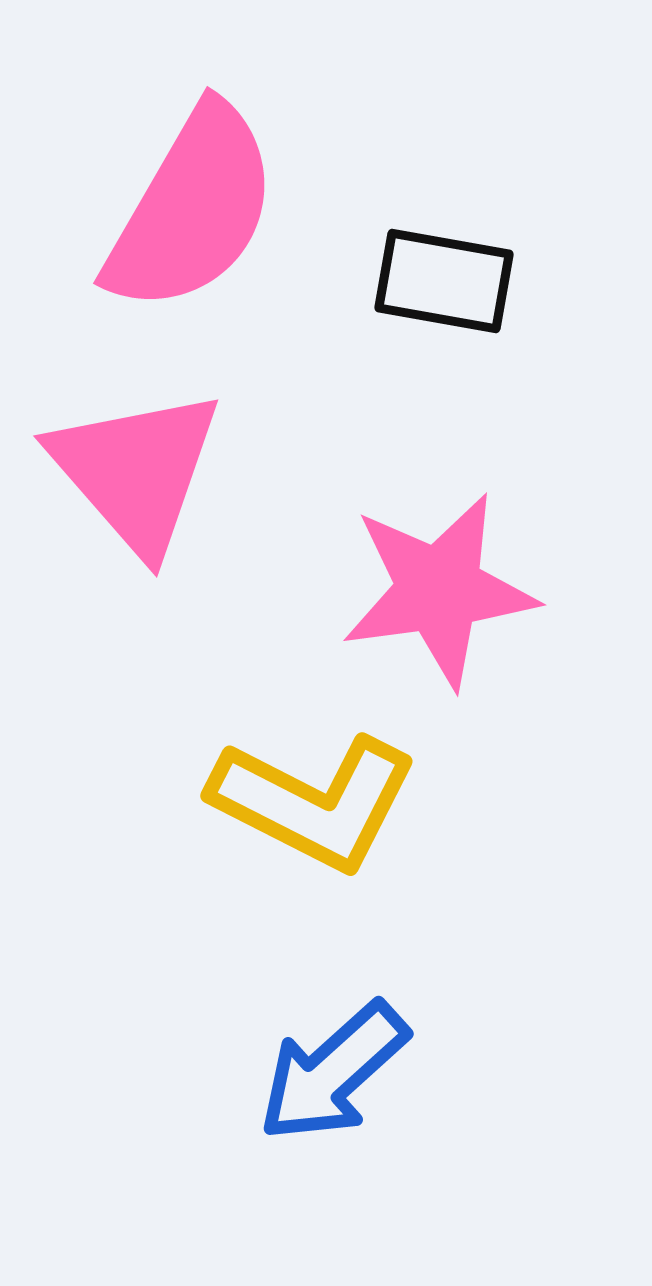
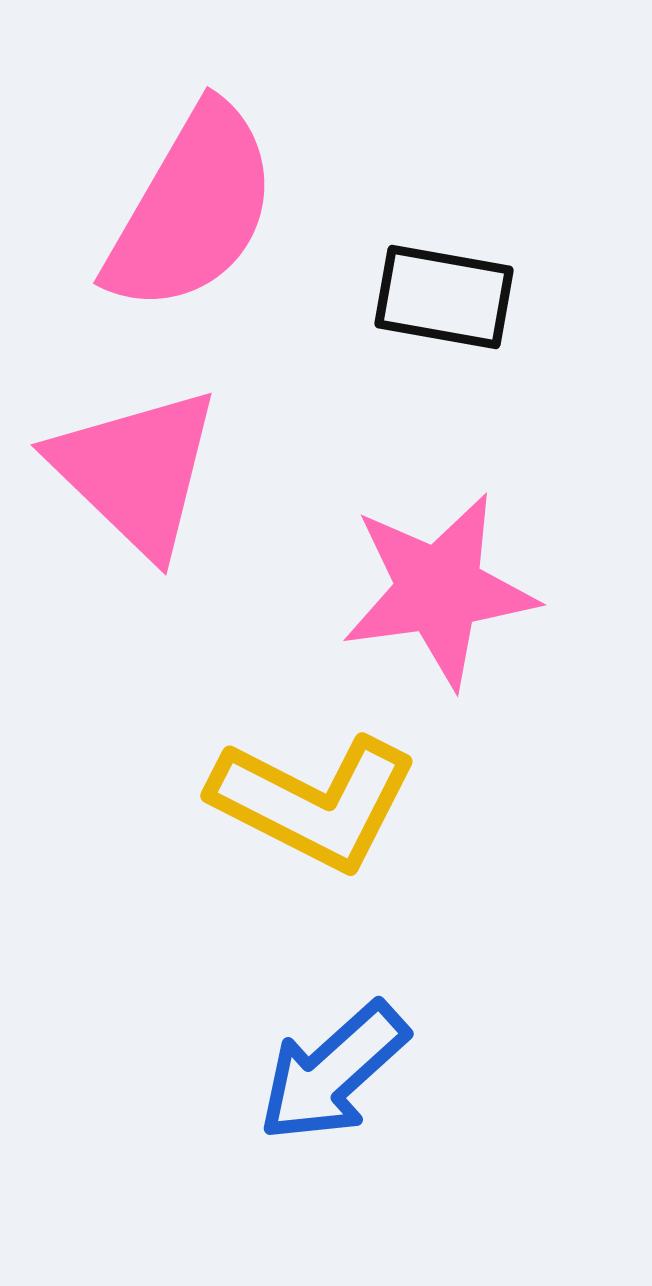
black rectangle: moved 16 px down
pink triangle: rotated 5 degrees counterclockwise
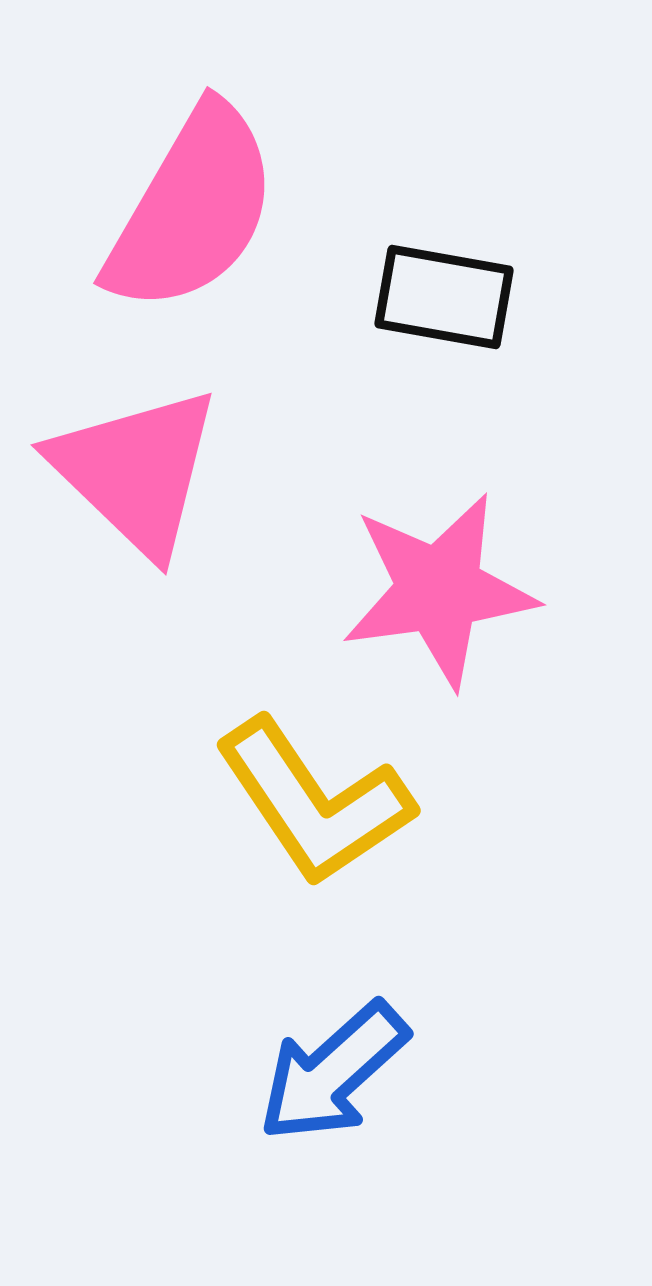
yellow L-shape: rotated 29 degrees clockwise
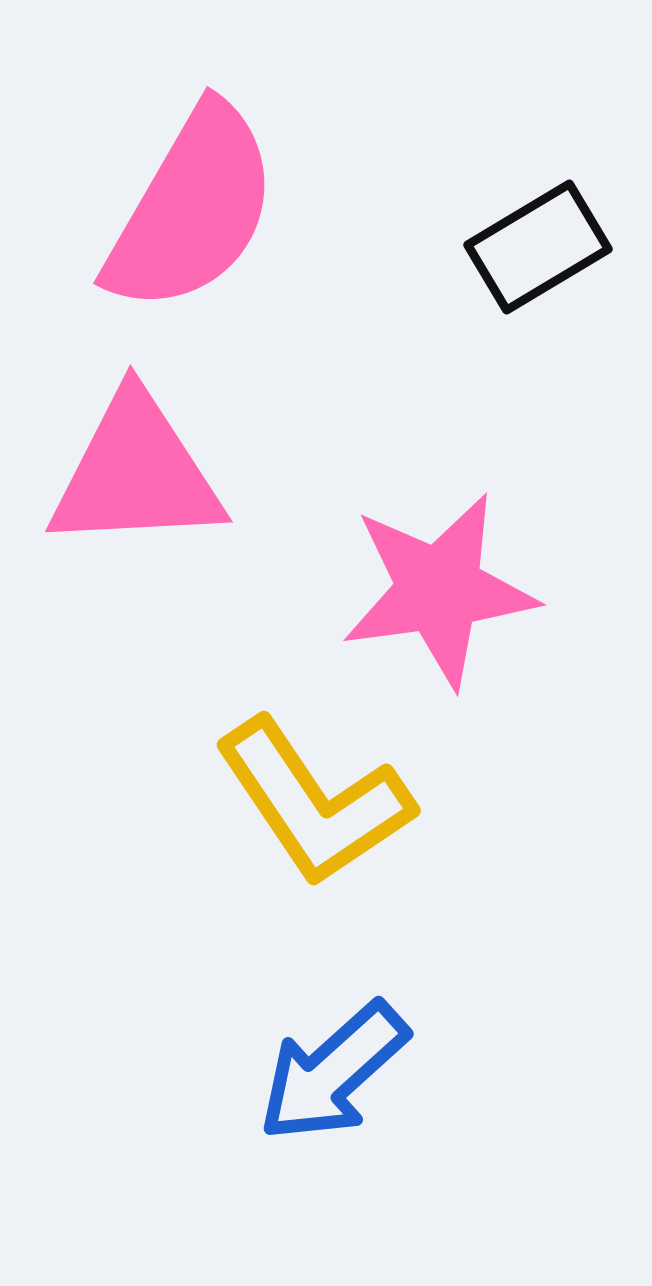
black rectangle: moved 94 px right, 50 px up; rotated 41 degrees counterclockwise
pink triangle: moved 2 px down; rotated 47 degrees counterclockwise
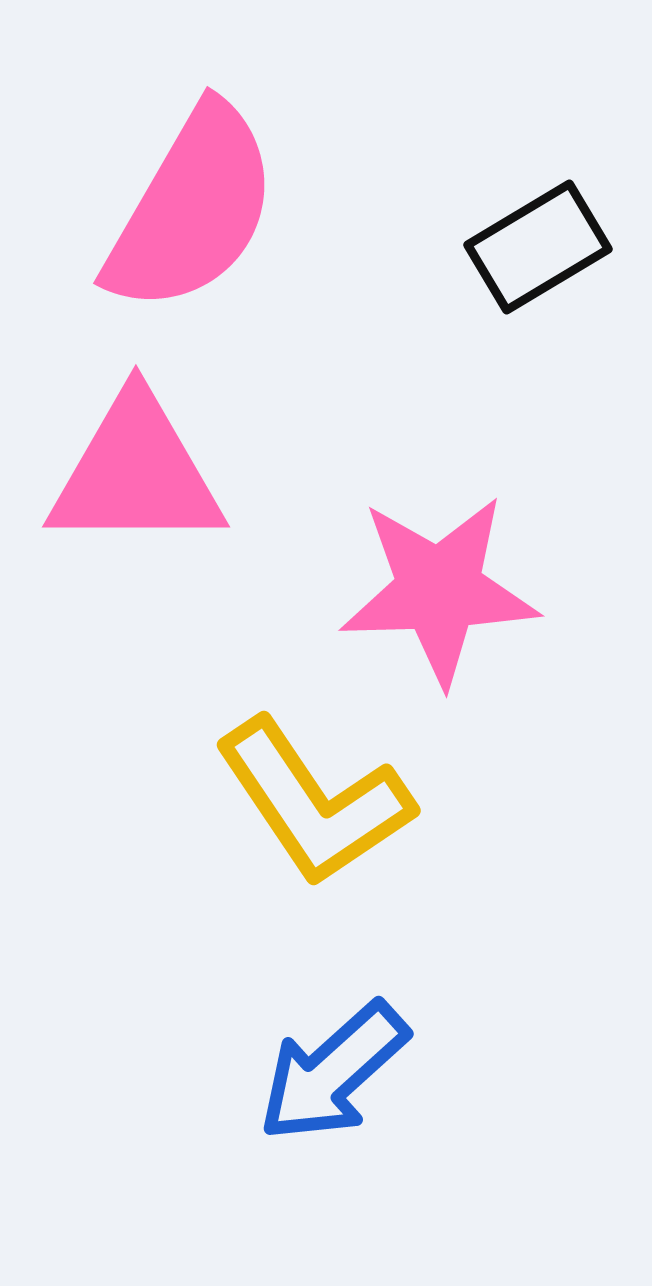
pink triangle: rotated 3 degrees clockwise
pink star: rotated 6 degrees clockwise
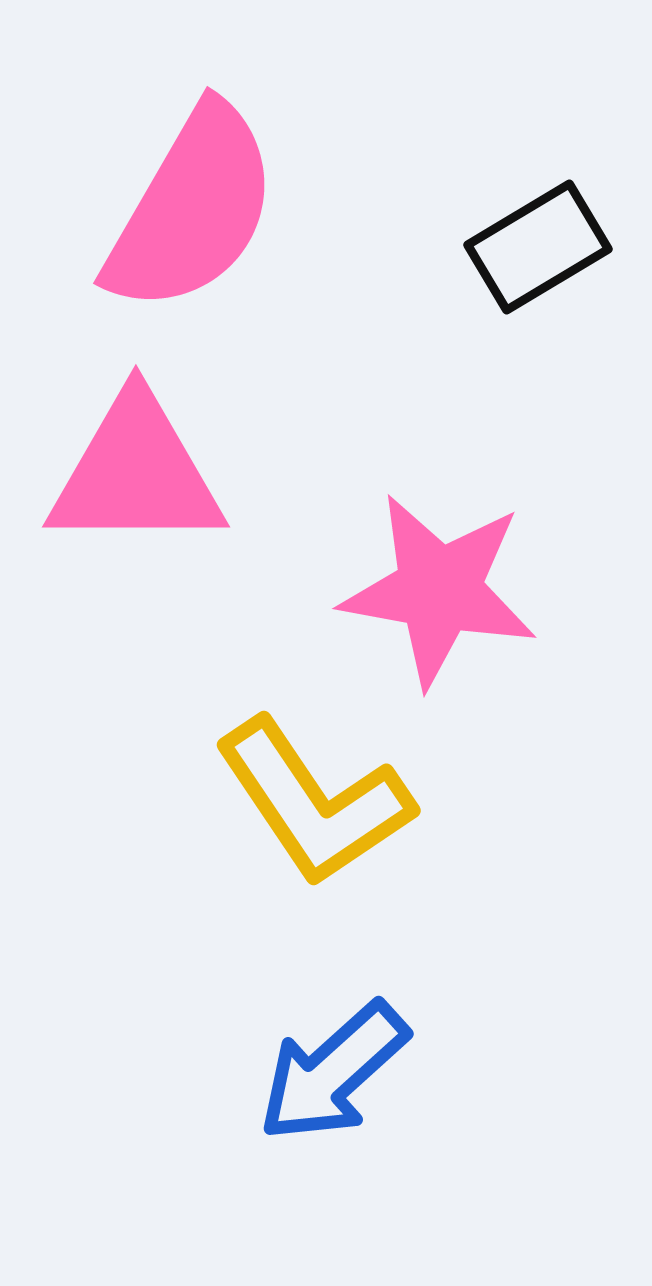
pink star: rotated 12 degrees clockwise
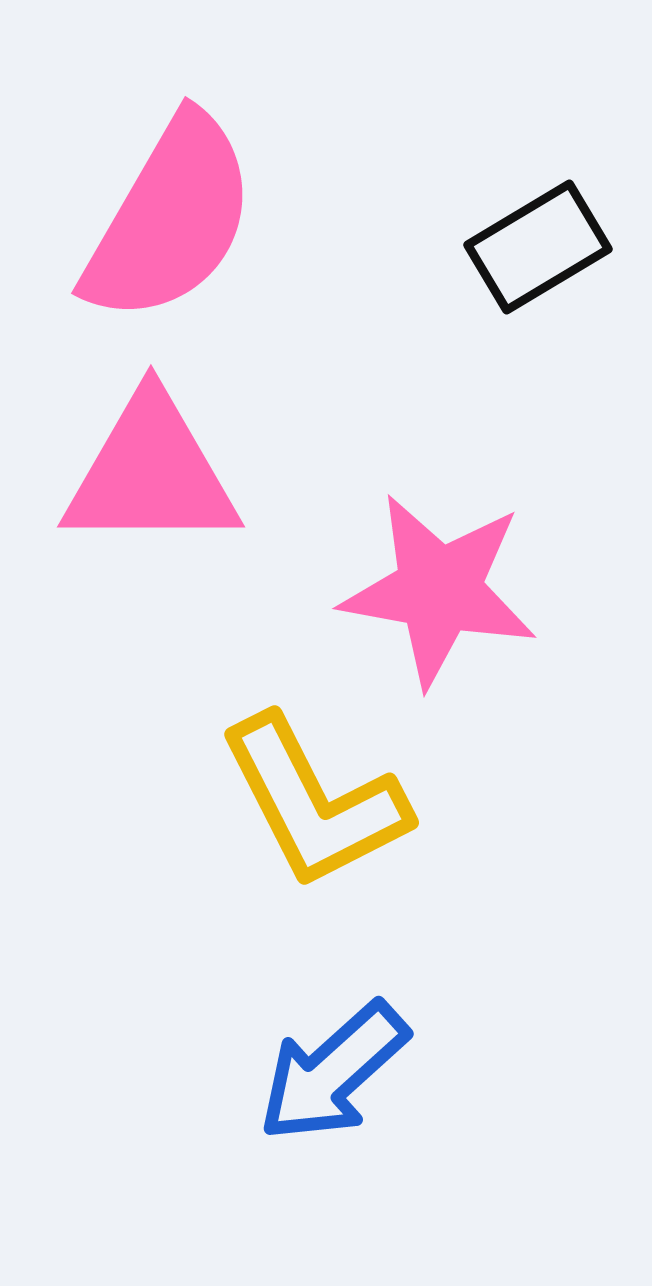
pink semicircle: moved 22 px left, 10 px down
pink triangle: moved 15 px right
yellow L-shape: rotated 7 degrees clockwise
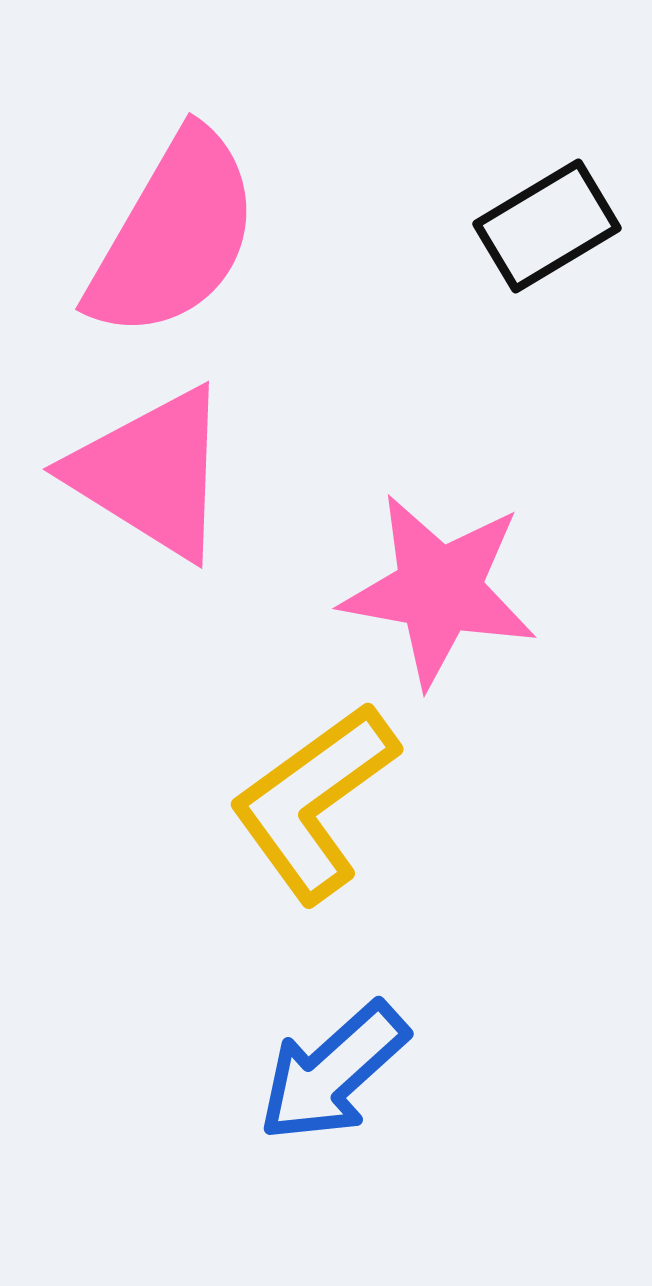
pink semicircle: moved 4 px right, 16 px down
black rectangle: moved 9 px right, 21 px up
pink triangle: rotated 32 degrees clockwise
yellow L-shape: rotated 81 degrees clockwise
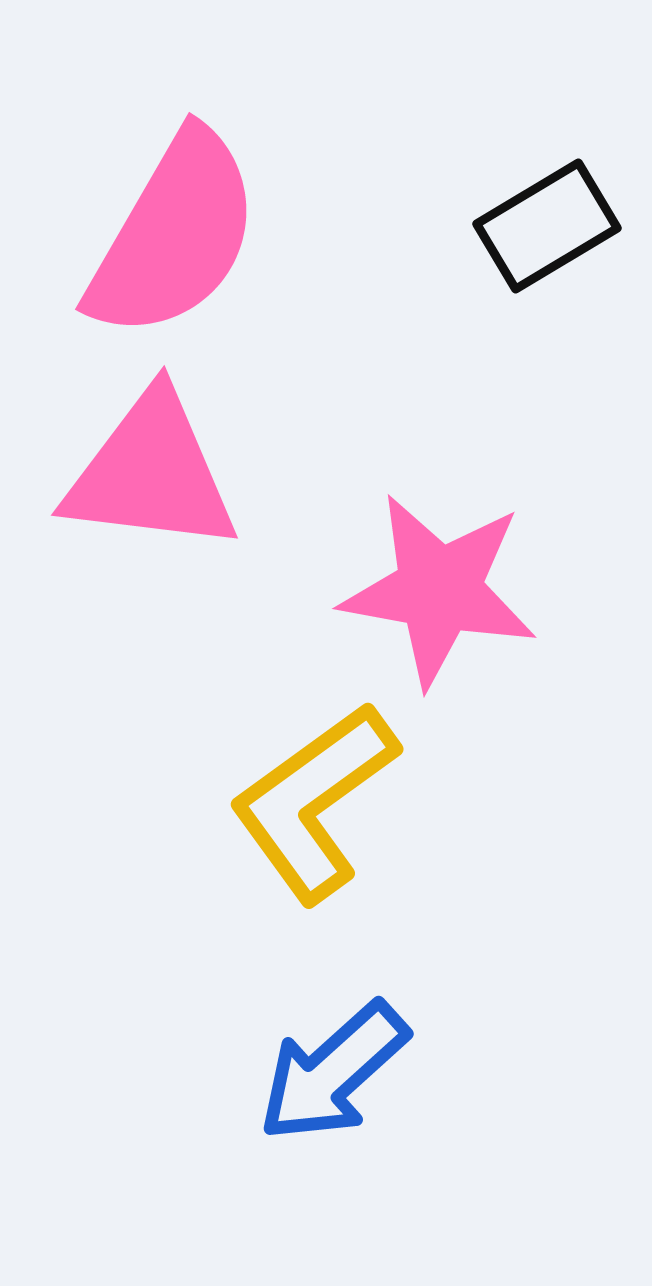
pink triangle: rotated 25 degrees counterclockwise
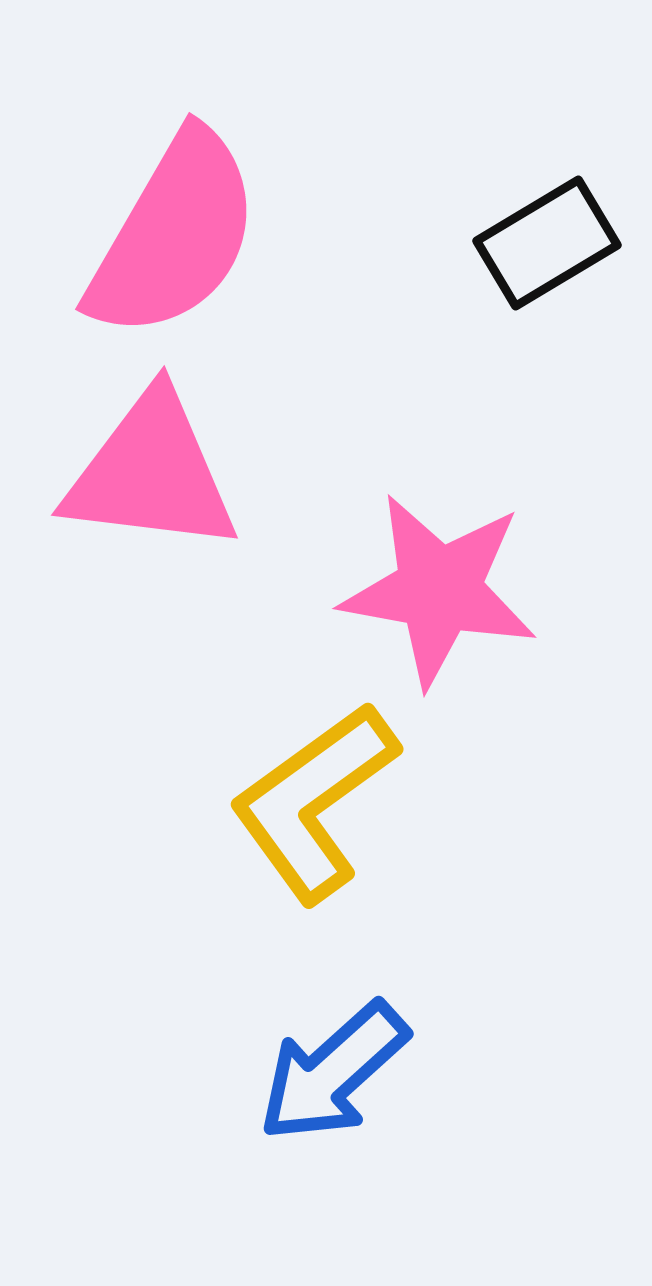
black rectangle: moved 17 px down
